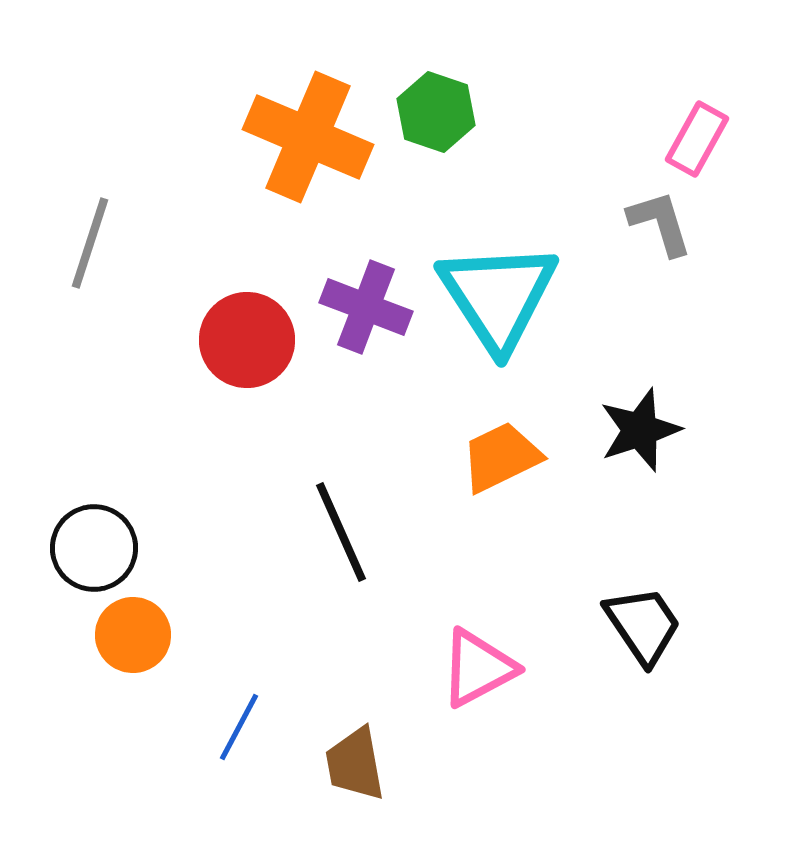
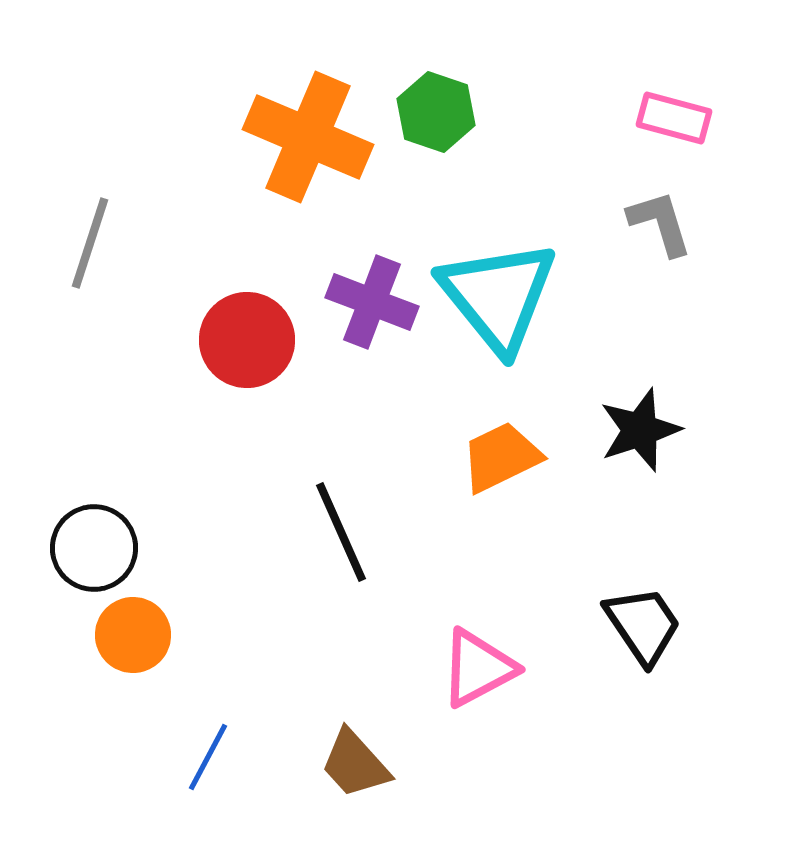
pink rectangle: moved 23 px left, 21 px up; rotated 76 degrees clockwise
cyan triangle: rotated 6 degrees counterclockwise
purple cross: moved 6 px right, 5 px up
blue line: moved 31 px left, 30 px down
brown trapezoid: rotated 32 degrees counterclockwise
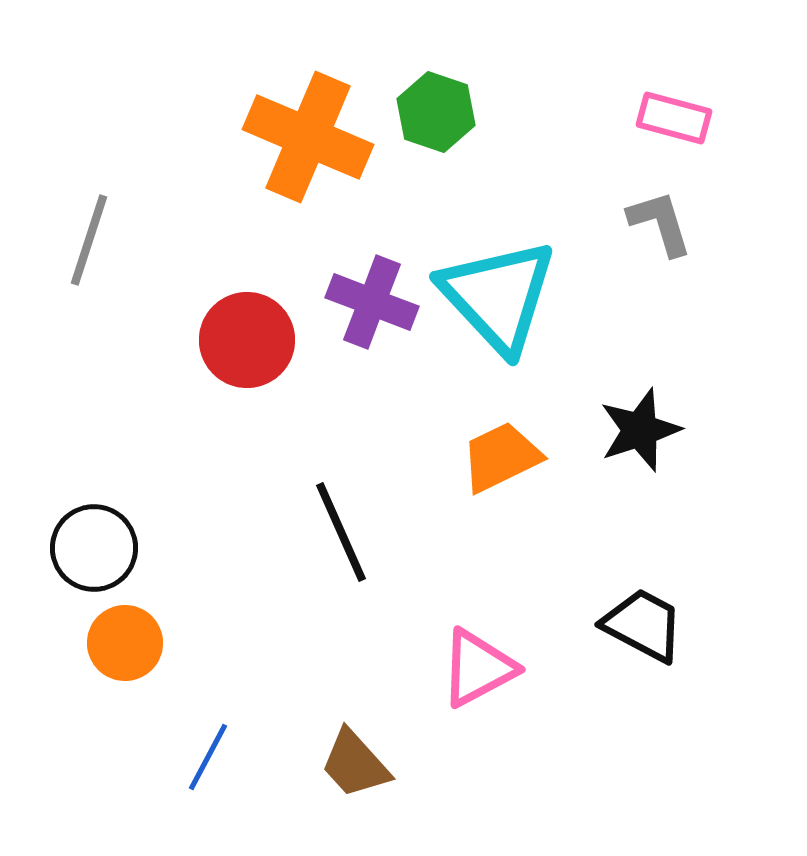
gray line: moved 1 px left, 3 px up
cyan triangle: rotated 4 degrees counterclockwise
black trapezoid: rotated 28 degrees counterclockwise
orange circle: moved 8 px left, 8 px down
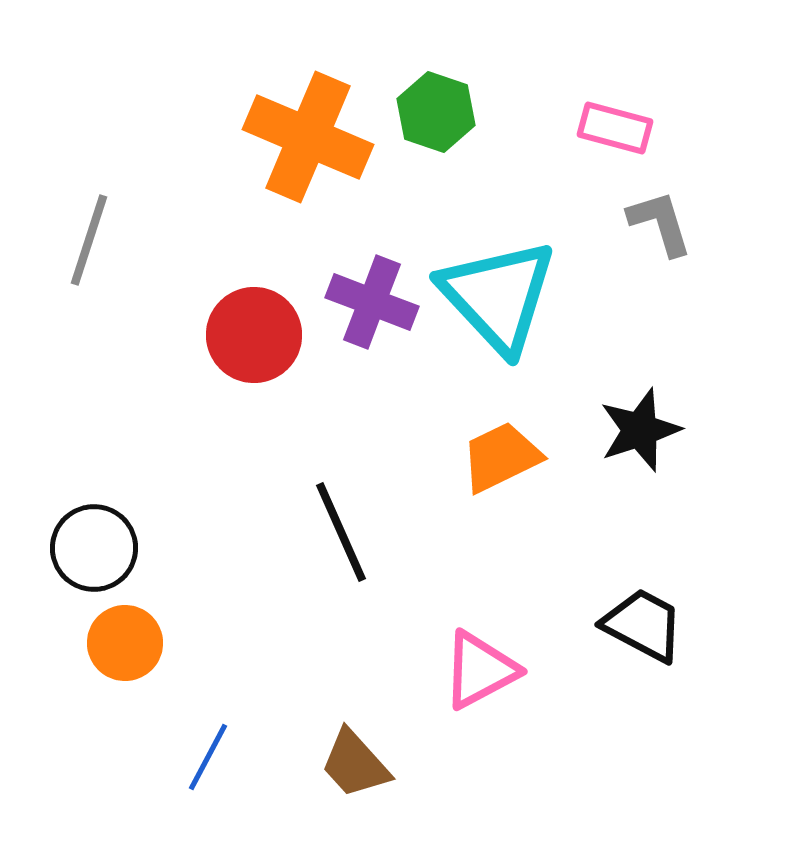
pink rectangle: moved 59 px left, 10 px down
red circle: moved 7 px right, 5 px up
pink triangle: moved 2 px right, 2 px down
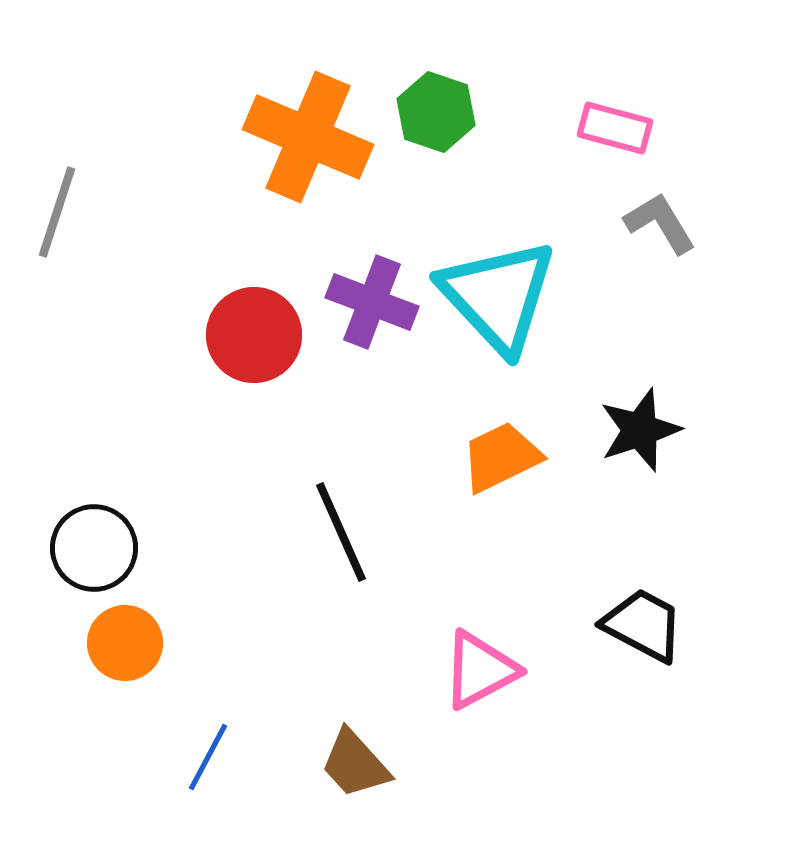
gray L-shape: rotated 14 degrees counterclockwise
gray line: moved 32 px left, 28 px up
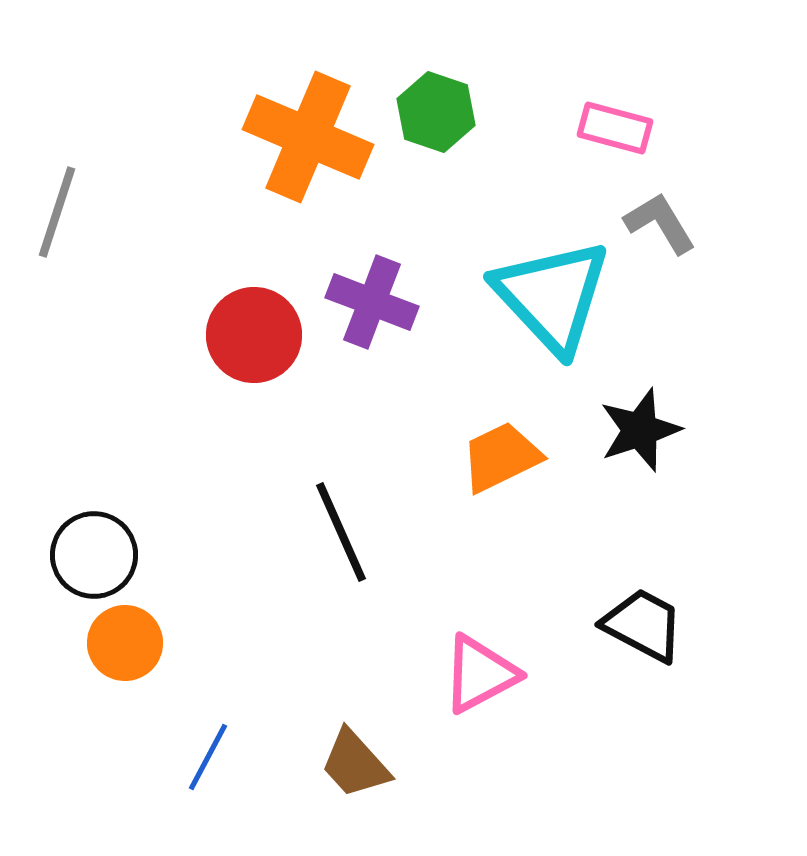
cyan triangle: moved 54 px right
black circle: moved 7 px down
pink triangle: moved 4 px down
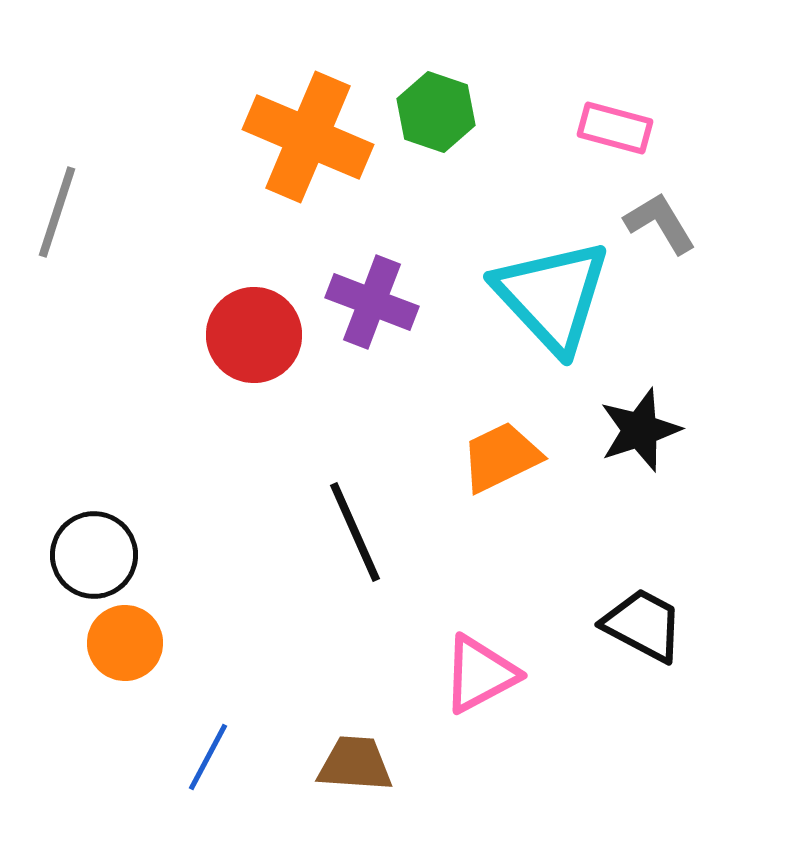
black line: moved 14 px right
brown trapezoid: rotated 136 degrees clockwise
